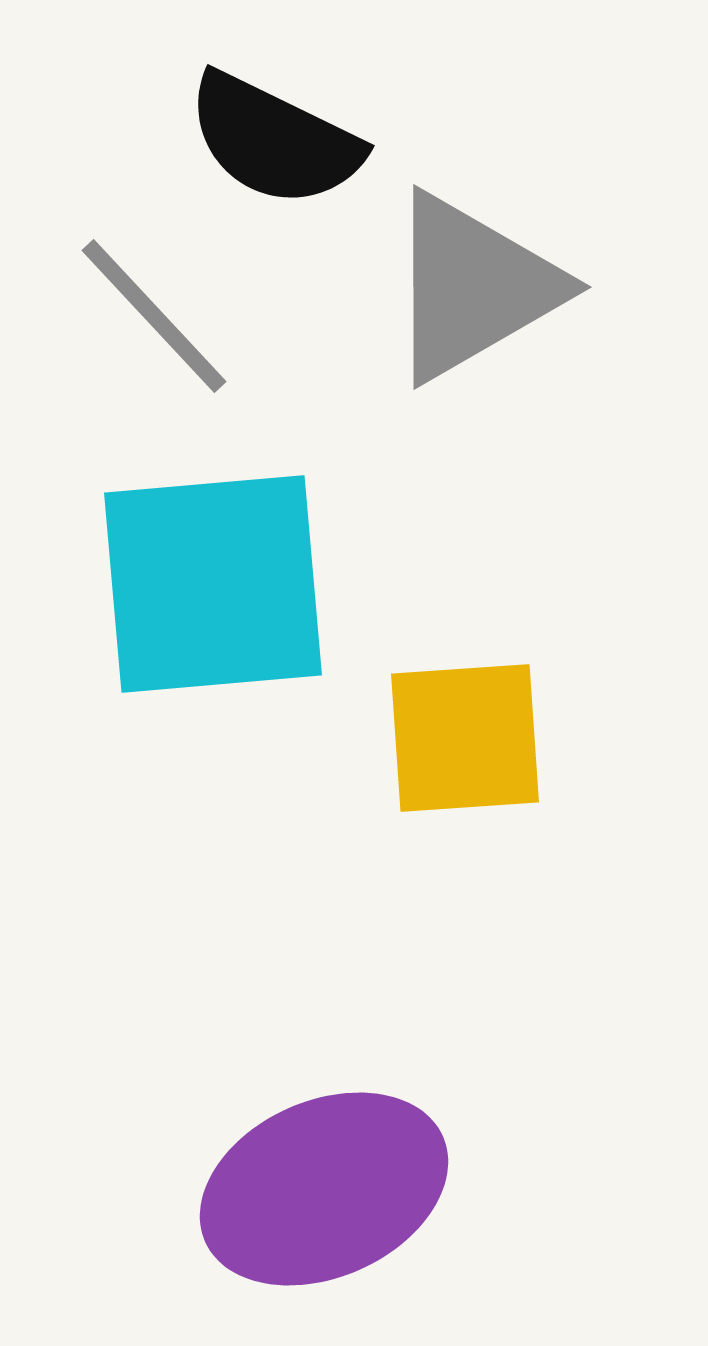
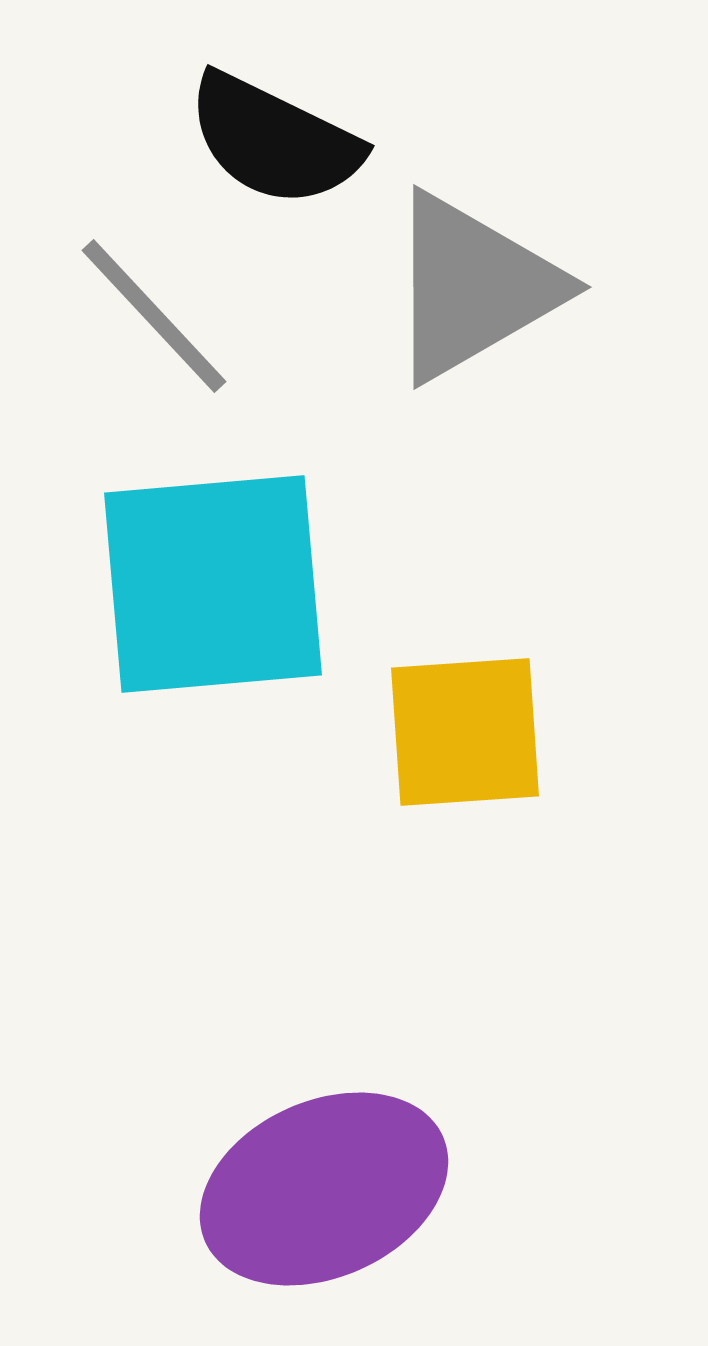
yellow square: moved 6 px up
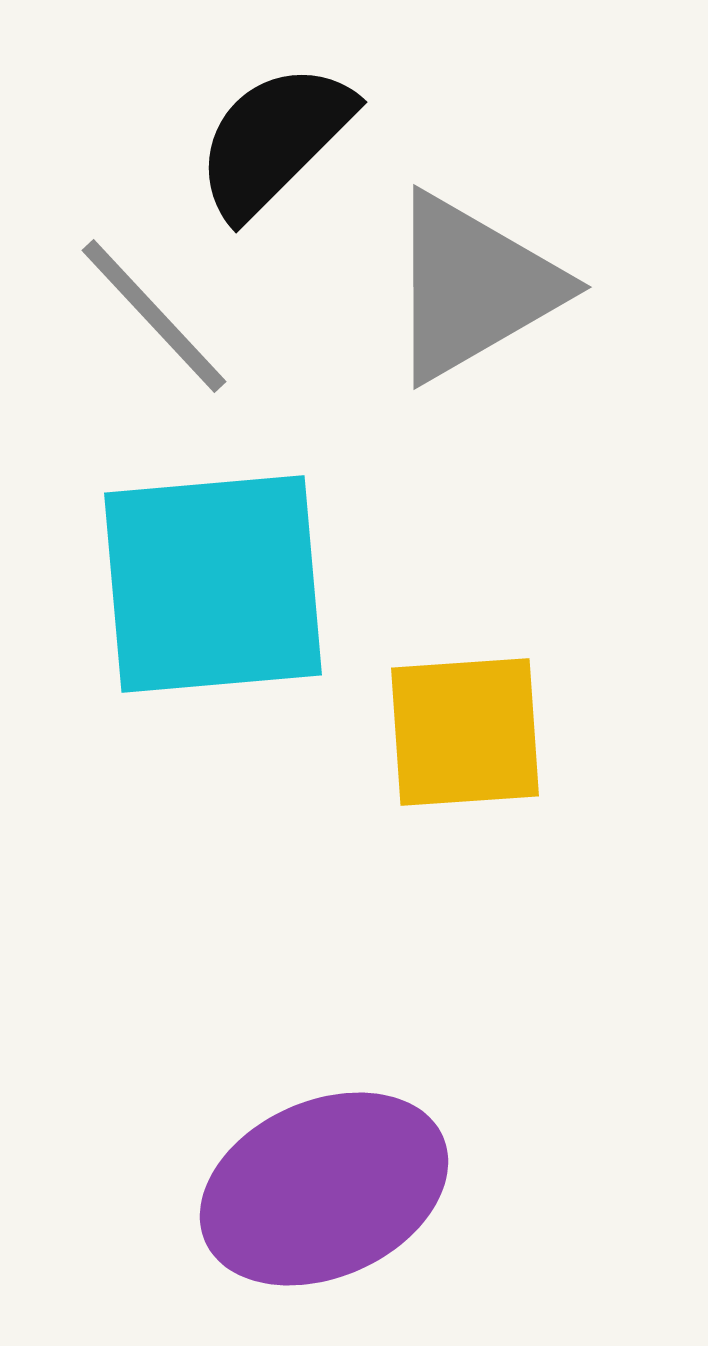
black semicircle: rotated 109 degrees clockwise
